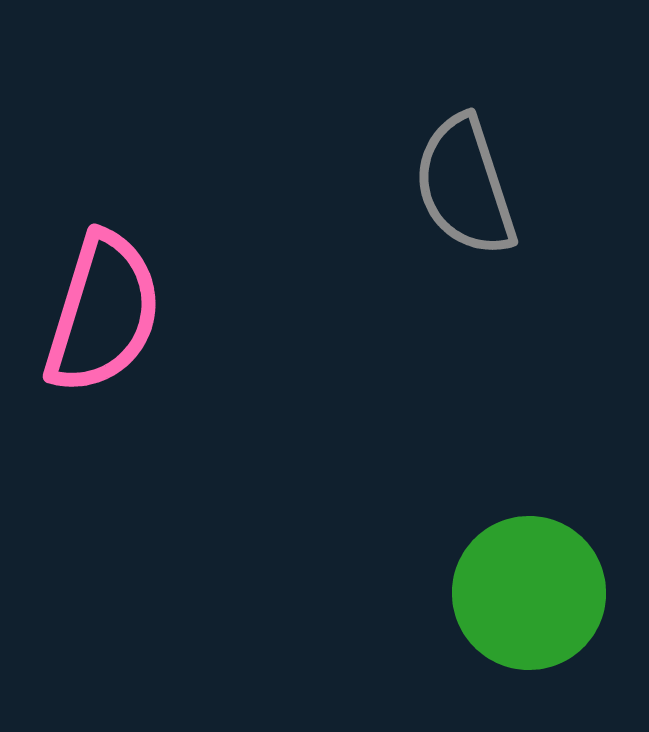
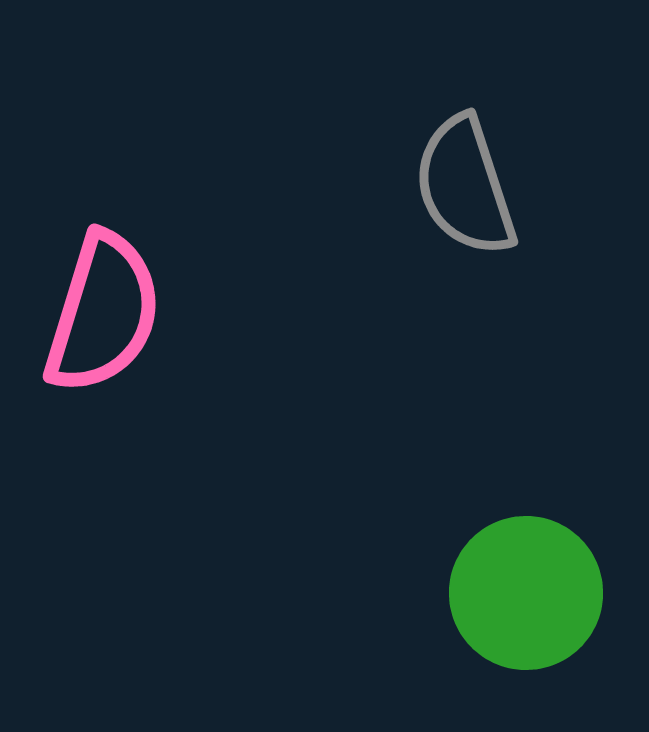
green circle: moved 3 px left
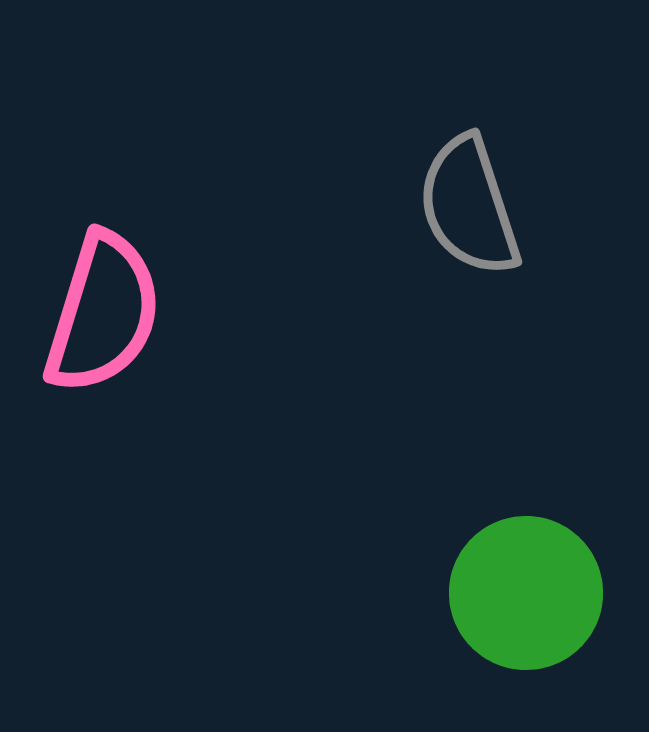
gray semicircle: moved 4 px right, 20 px down
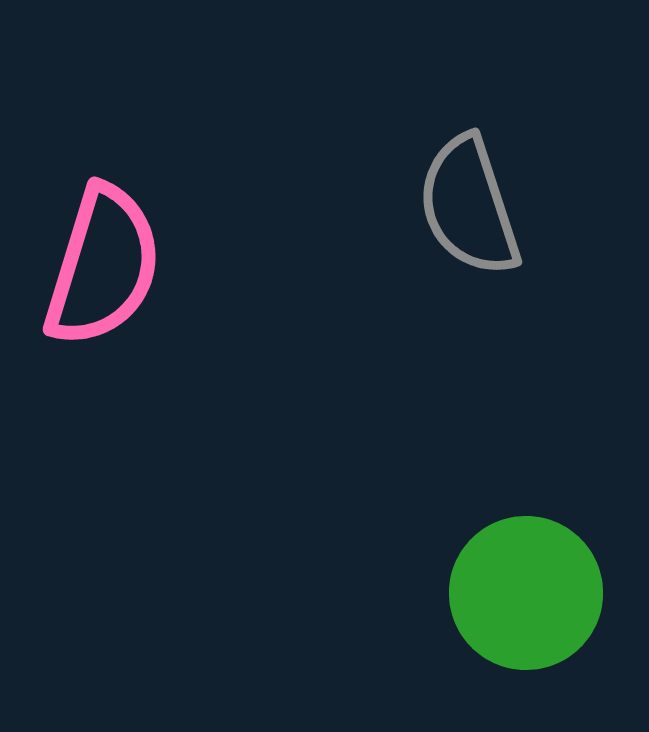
pink semicircle: moved 47 px up
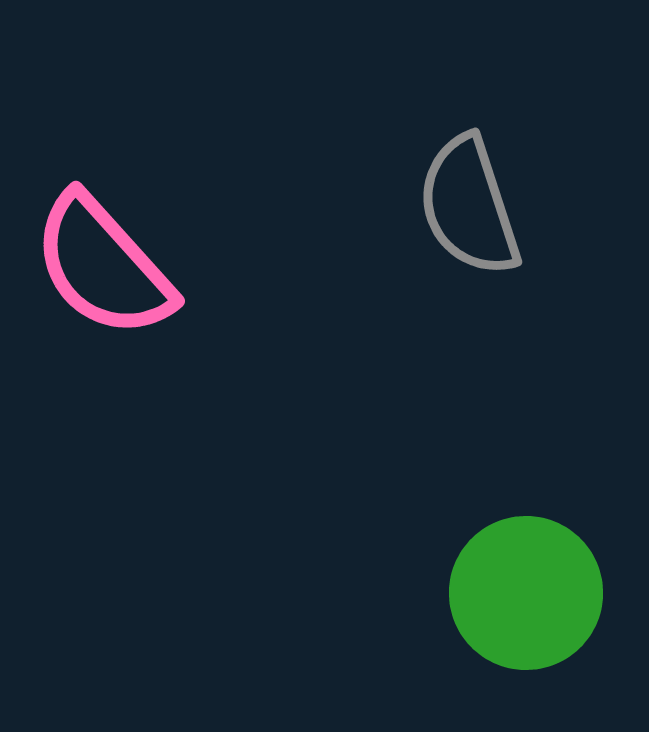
pink semicircle: rotated 121 degrees clockwise
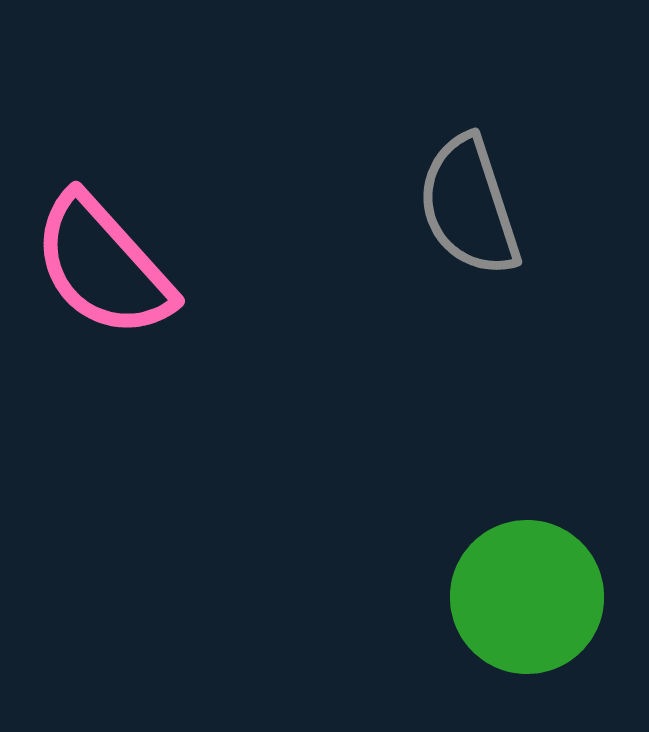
green circle: moved 1 px right, 4 px down
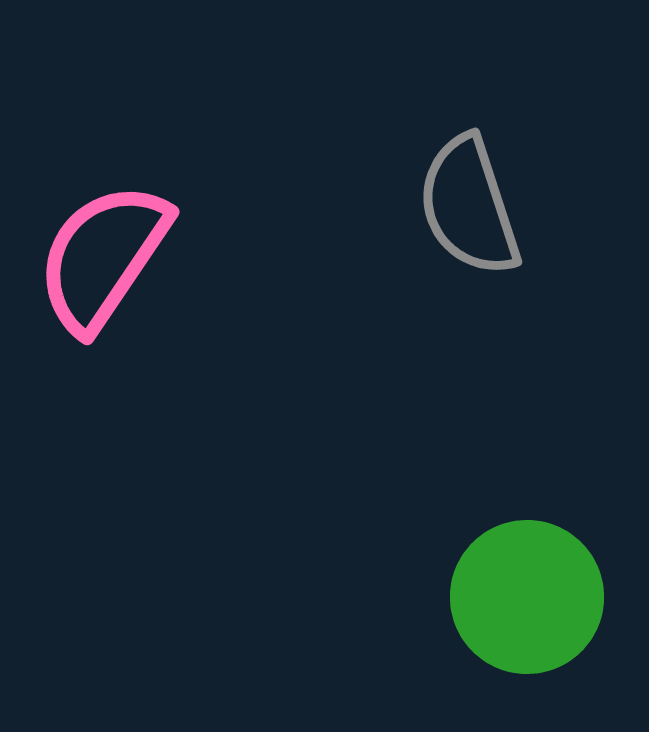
pink semicircle: moved 9 px up; rotated 76 degrees clockwise
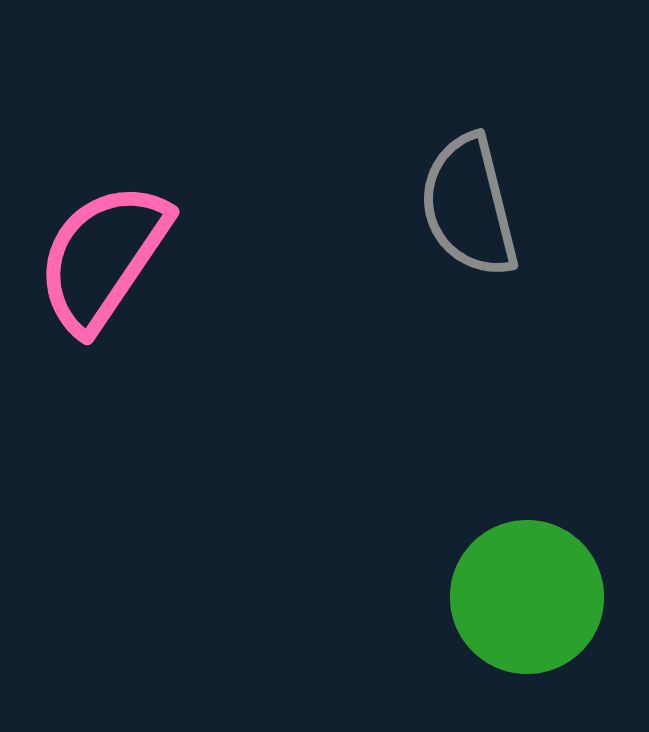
gray semicircle: rotated 4 degrees clockwise
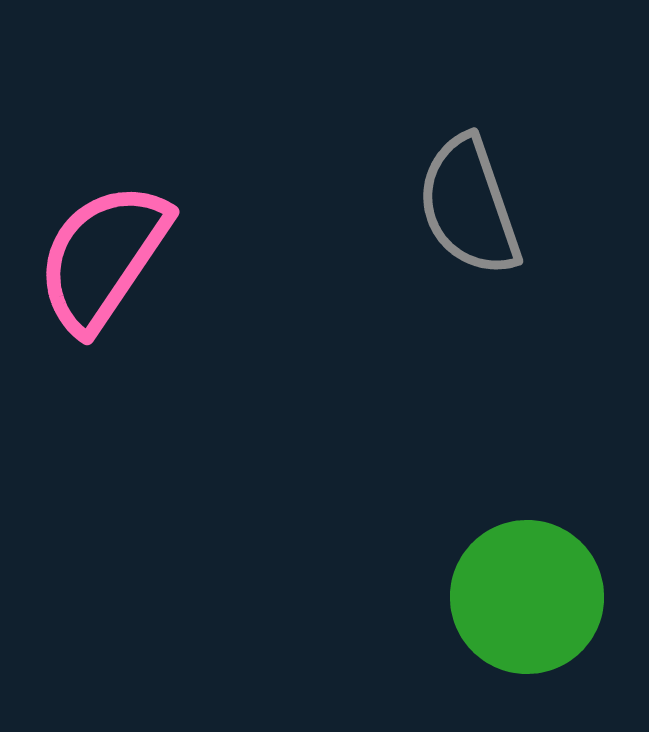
gray semicircle: rotated 5 degrees counterclockwise
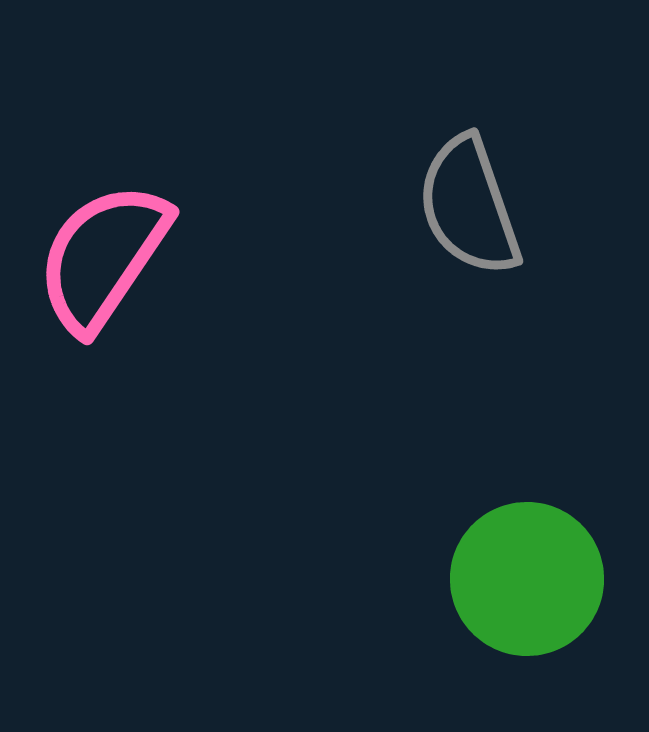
green circle: moved 18 px up
